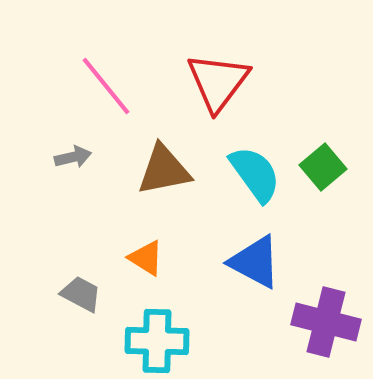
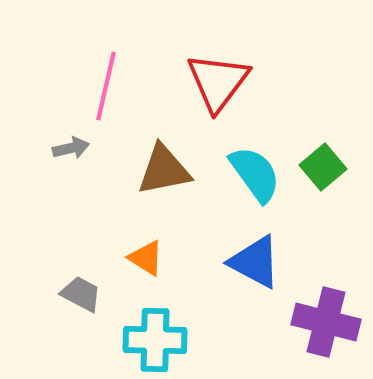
pink line: rotated 52 degrees clockwise
gray arrow: moved 2 px left, 9 px up
cyan cross: moved 2 px left, 1 px up
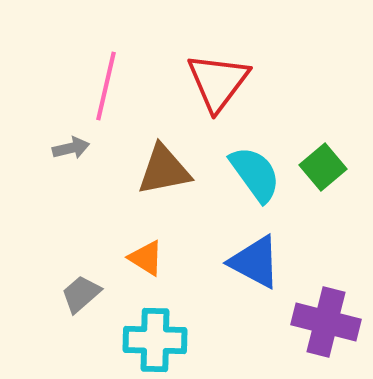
gray trapezoid: rotated 69 degrees counterclockwise
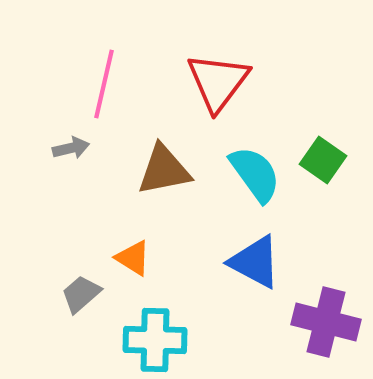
pink line: moved 2 px left, 2 px up
green square: moved 7 px up; rotated 15 degrees counterclockwise
orange triangle: moved 13 px left
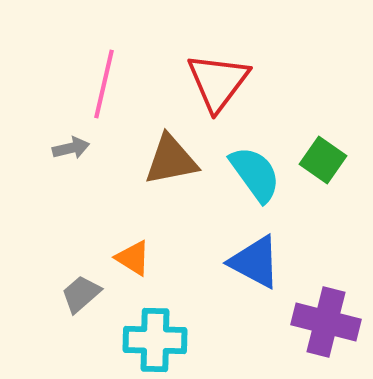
brown triangle: moved 7 px right, 10 px up
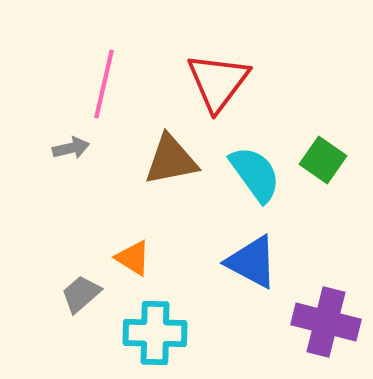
blue triangle: moved 3 px left
cyan cross: moved 7 px up
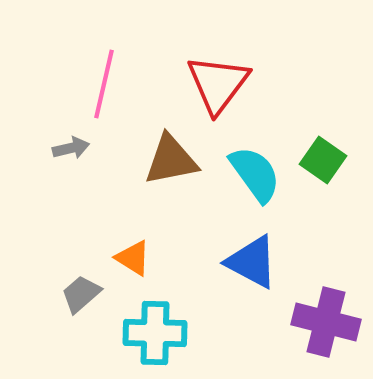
red triangle: moved 2 px down
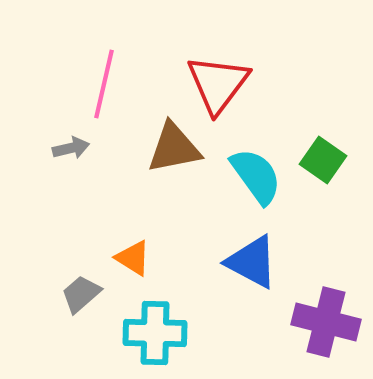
brown triangle: moved 3 px right, 12 px up
cyan semicircle: moved 1 px right, 2 px down
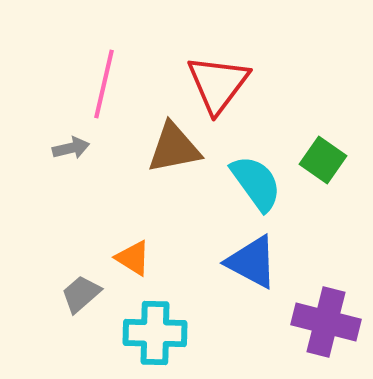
cyan semicircle: moved 7 px down
